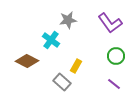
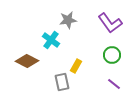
green circle: moved 4 px left, 1 px up
gray rectangle: rotated 36 degrees clockwise
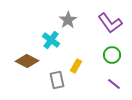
gray star: rotated 24 degrees counterclockwise
gray rectangle: moved 5 px left, 2 px up
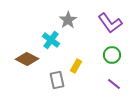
brown diamond: moved 2 px up
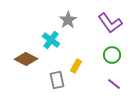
brown diamond: moved 1 px left
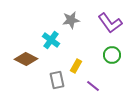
gray star: moved 3 px right; rotated 24 degrees clockwise
purple line: moved 21 px left, 2 px down
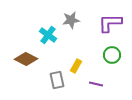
purple L-shape: rotated 125 degrees clockwise
cyan cross: moved 3 px left, 5 px up
purple line: moved 3 px right, 2 px up; rotated 24 degrees counterclockwise
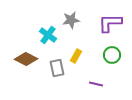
yellow rectangle: moved 10 px up
gray rectangle: moved 12 px up
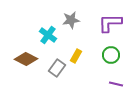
green circle: moved 1 px left
gray rectangle: rotated 48 degrees clockwise
purple line: moved 20 px right
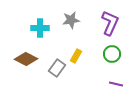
purple L-shape: rotated 115 degrees clockwise
cyan cross: moved 8 px left, 7 px up; rotated 36 degrees counterclockwise
green circle: moved 1 px right, 1 px up
